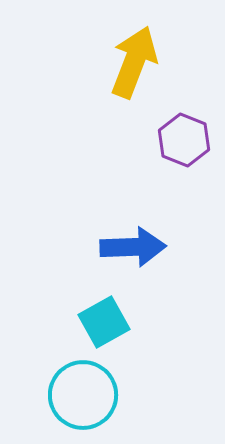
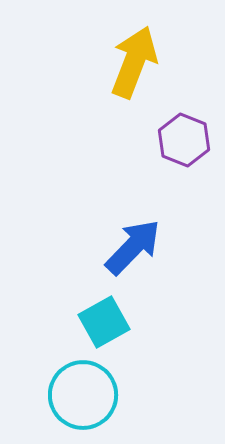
blue arrow: rotated 44 degrees counterclockwise
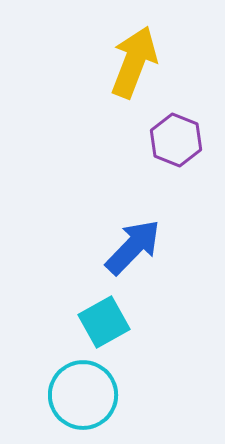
purple hexagon: moved 8 px left
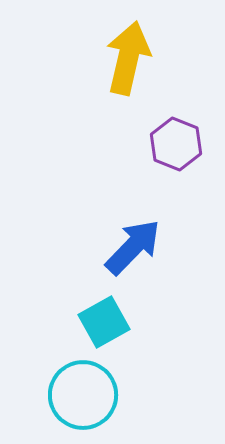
yellow arrow: moved 6 px left, 4 px up; rotated 8 degrees counterclockwise
purple hexagon: moved 4 px down
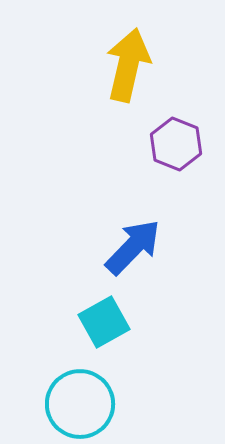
yellow arrow: moved 7 px down
cyan circle: moved 3 px left, 9 px down
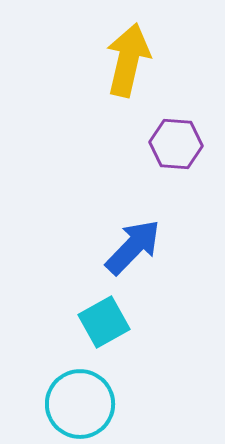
yellow arrow: moved 5 px up
purple hexagon: rotated 18 degrees counterclockwise
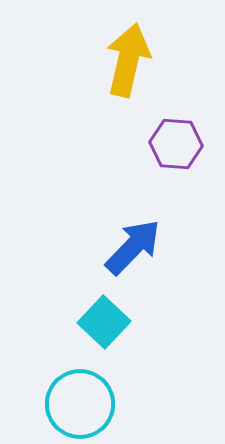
cyan square: rotated 18 degrees counterclockwise
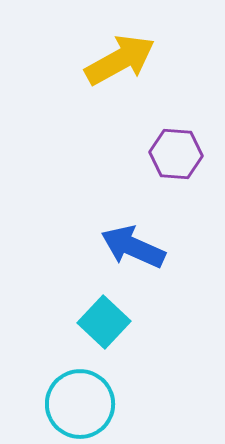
yellow arrow: moved 8 px left; rotated 48 degrees clockwise
purple hexagon: moved 10 px down
blue arrow: rotated 110 degrees counterclockwise
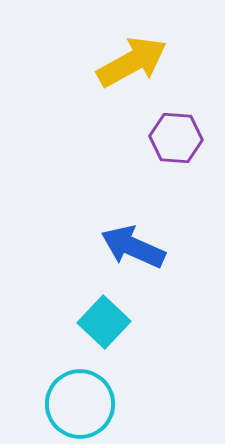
yellow arrow: moved 12 px right, 2 px down
purple hexagon: moved 16 px up
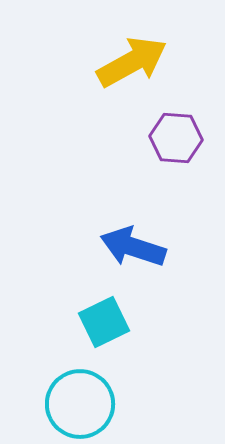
blue arrow: rotated 6 degrees counterclockwise
cyan square: rotated 21 degrees clockwise
